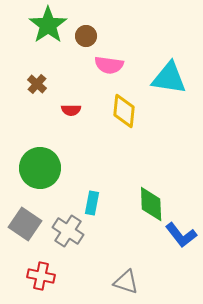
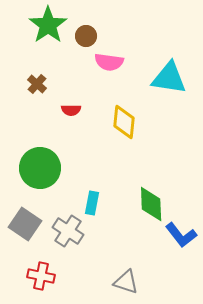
pink semicircle: moved 3 px up
yellow diamond: moved 11 px down
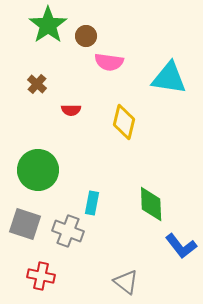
yellow diamond: rotated 8 degrees clockwise
green circle: moved 2 px left, 2 px down
gray square: rotated 16 degrees counterclockwise
gray cross: rotated 12 degrees counterclockwise
blue L-shape: moved 11 px down
gray triangle: rotated 20 degrees clockwise
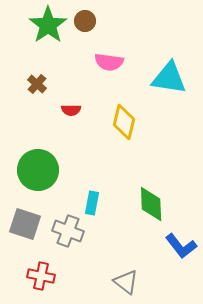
brown circle: moved 1 px left, 15 px up
